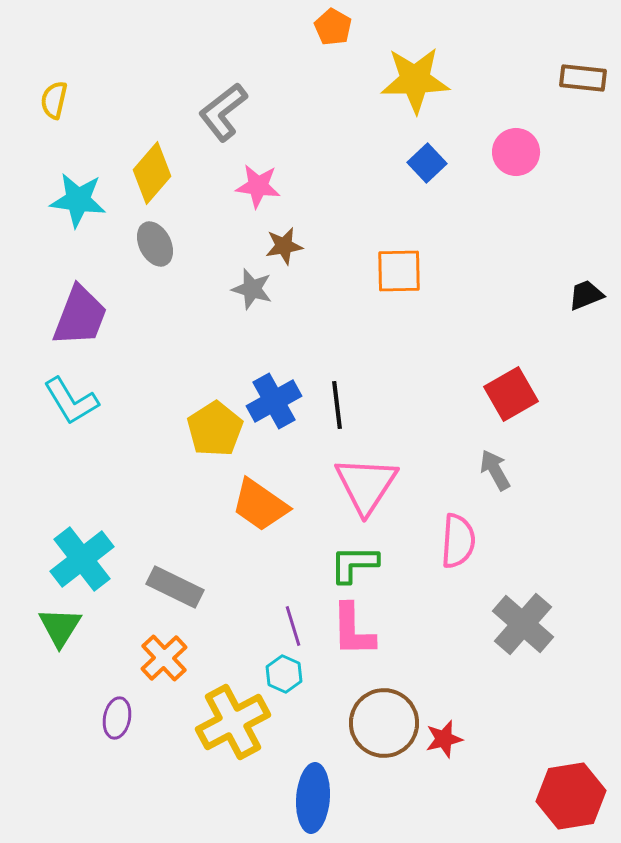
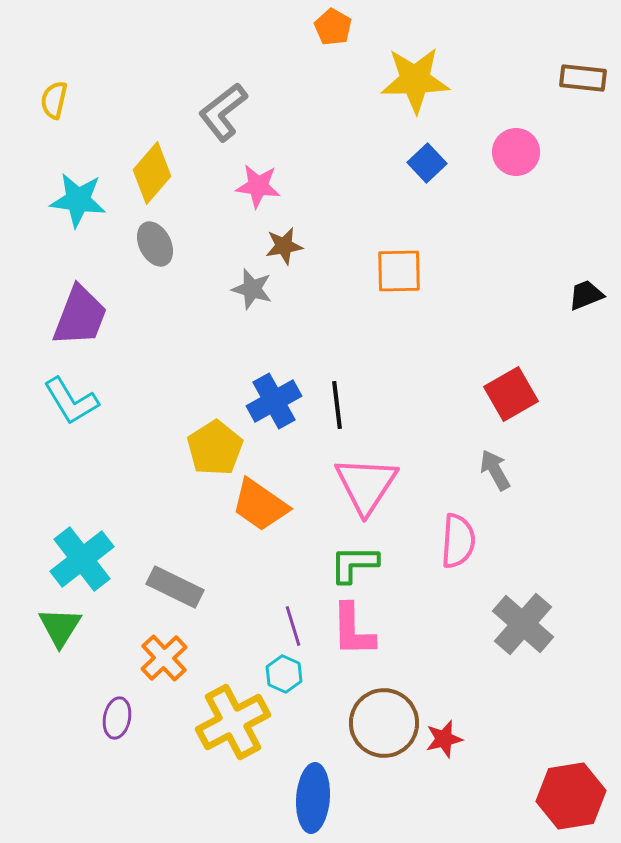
yellow pentagon: moved 19 px down
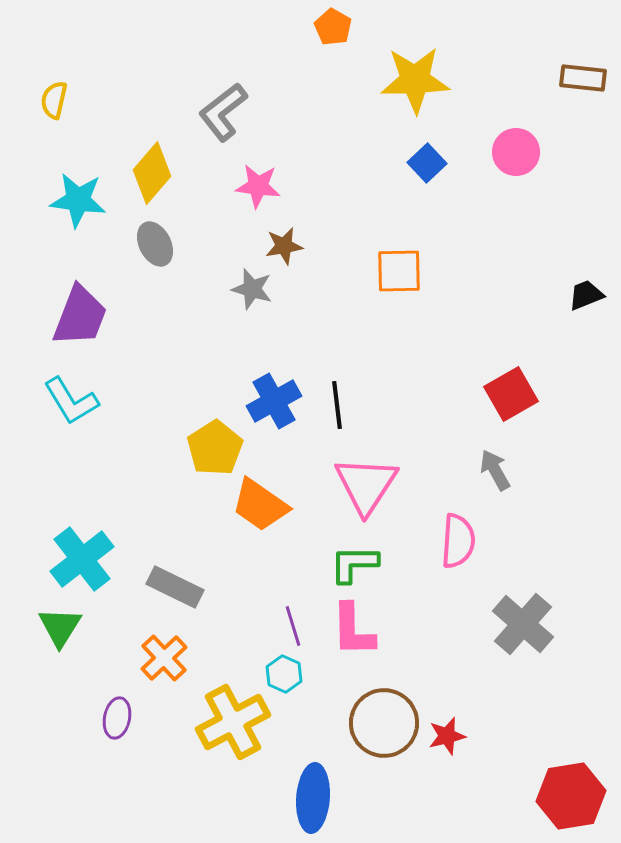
red star: moved 3 px right, 3 px up
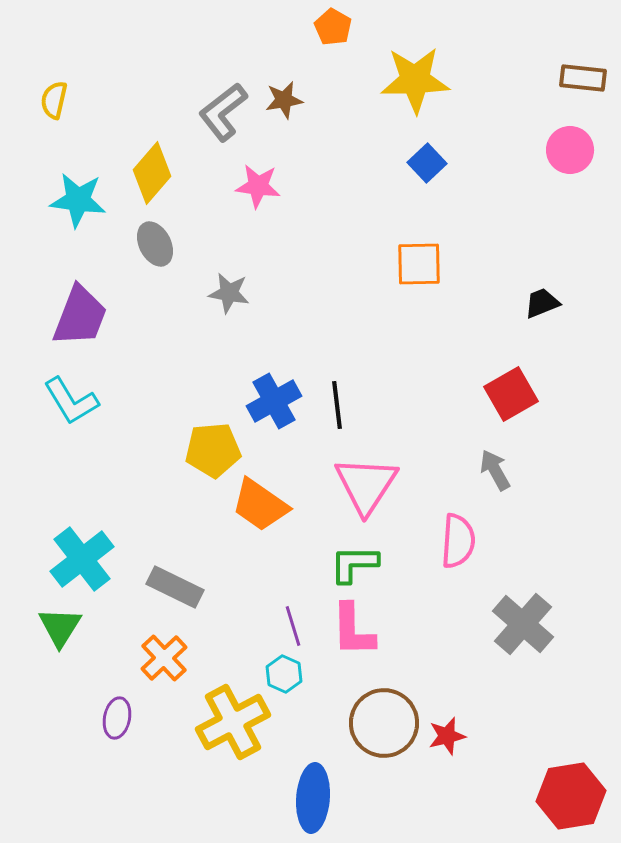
pink circle: moved 54 px right, 2 px up
brown star: moved 146 px up
orange square: moved 20 px right, 7 px up
gray star: moved 23 px left, 4 px down; rotated 6 degrees counterclockwise
black trapezoid: moved 44 px left, 8 px down
yellow pentagon: moved 2 px left, 2 px down; rotated 28 degrees clockwise
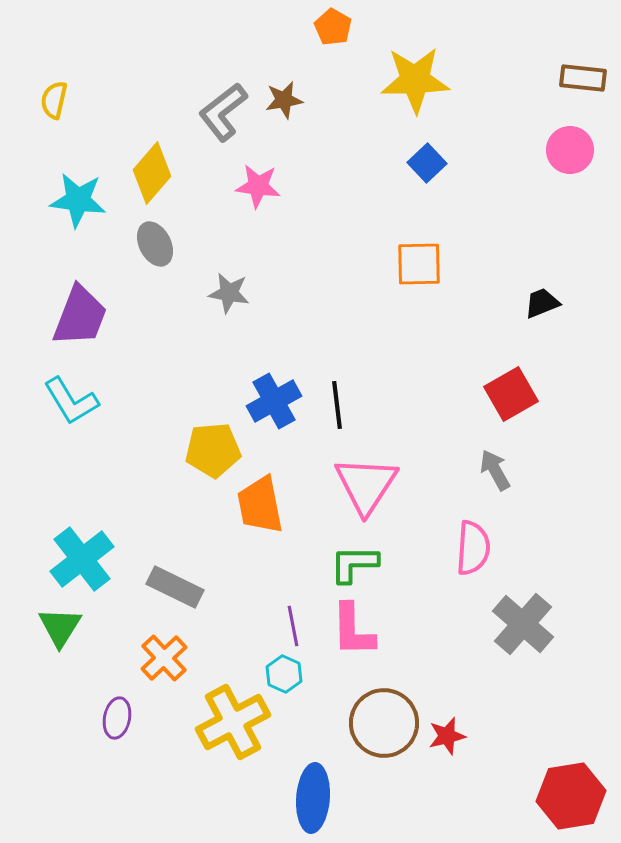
orange trapezoid: rotated 44 degrees clockwise
pink semicircle: moved 15 px right, 7 px down
purple line: rotated 6 degrees clockwise
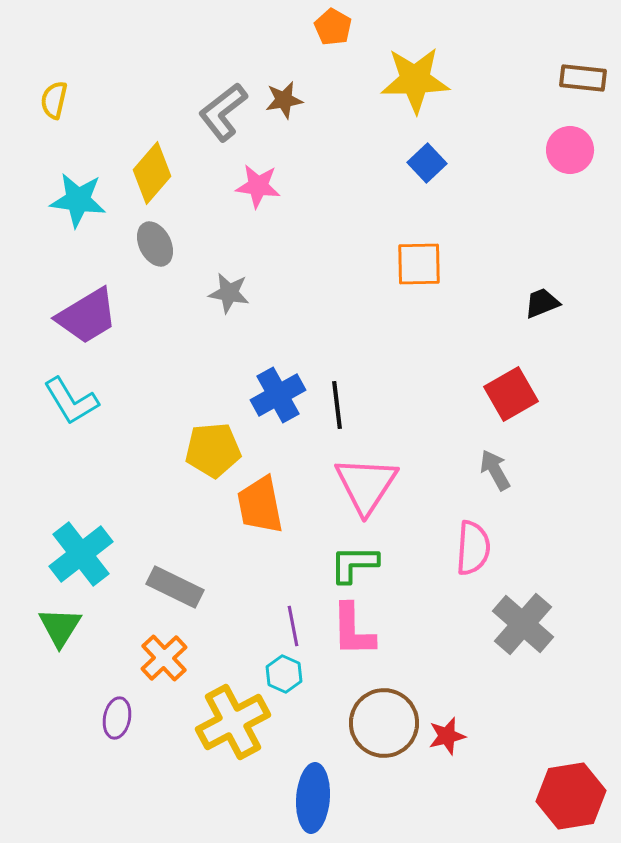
purple trapezoid: moved 7 px right; rotated 38 degrees clockwise
blue cross: moved 4 px right, 6 px up
cyan cross: moved 1 px left, 5 px up
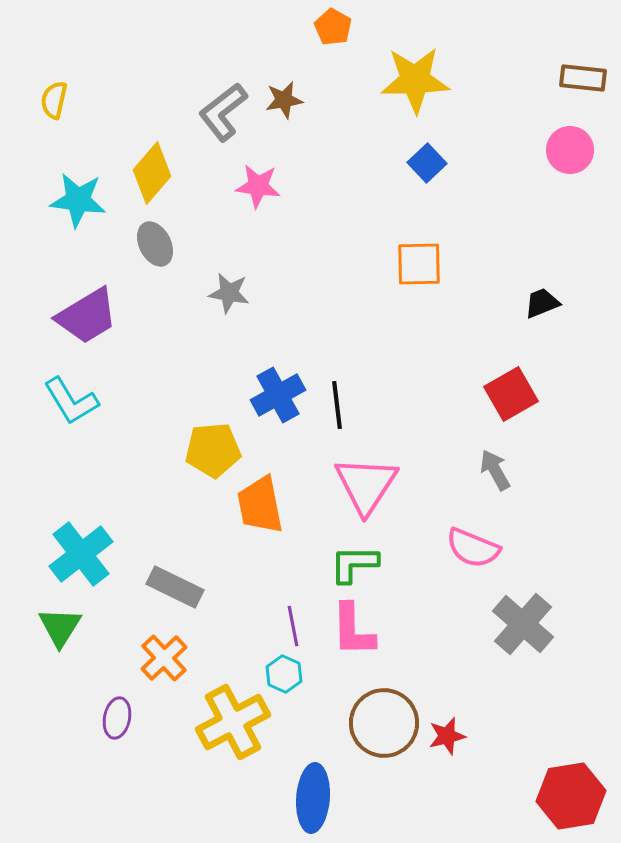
pink semicircle: rotated 108 degrees clockwise
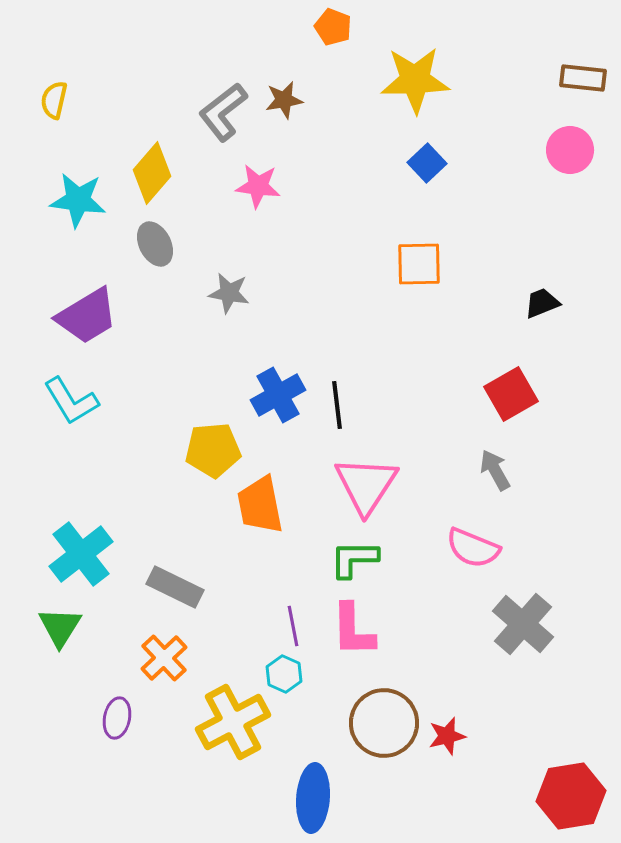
orange pentagon: rotated 9 degrees counterclockwise
green L-shape: moved 5 px up
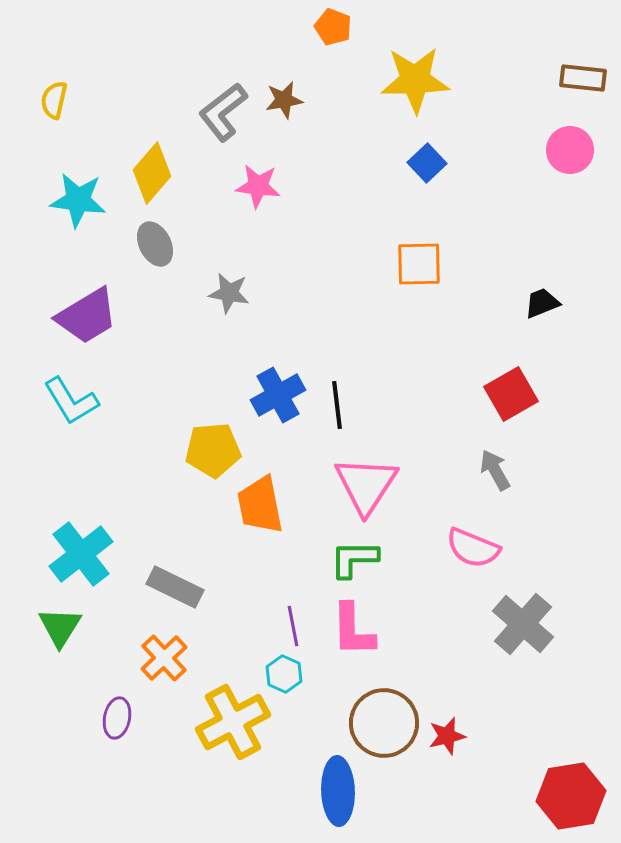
blue ellipse: moved 25 px right, 7 px up; rotated 6 degrees counterclockwise
